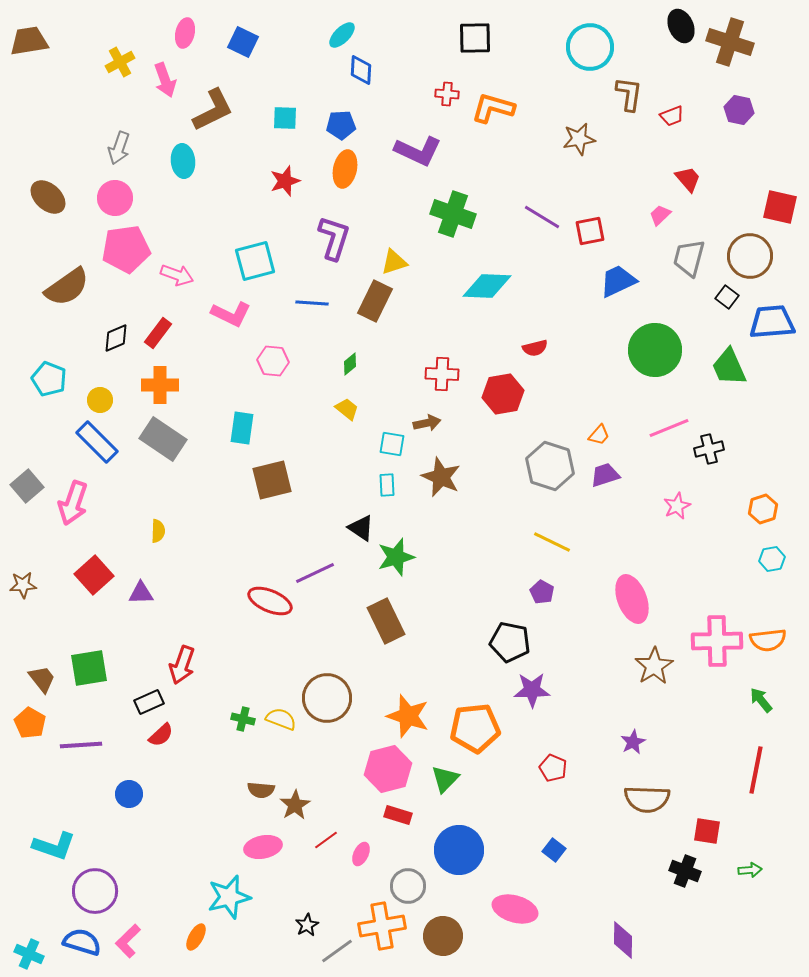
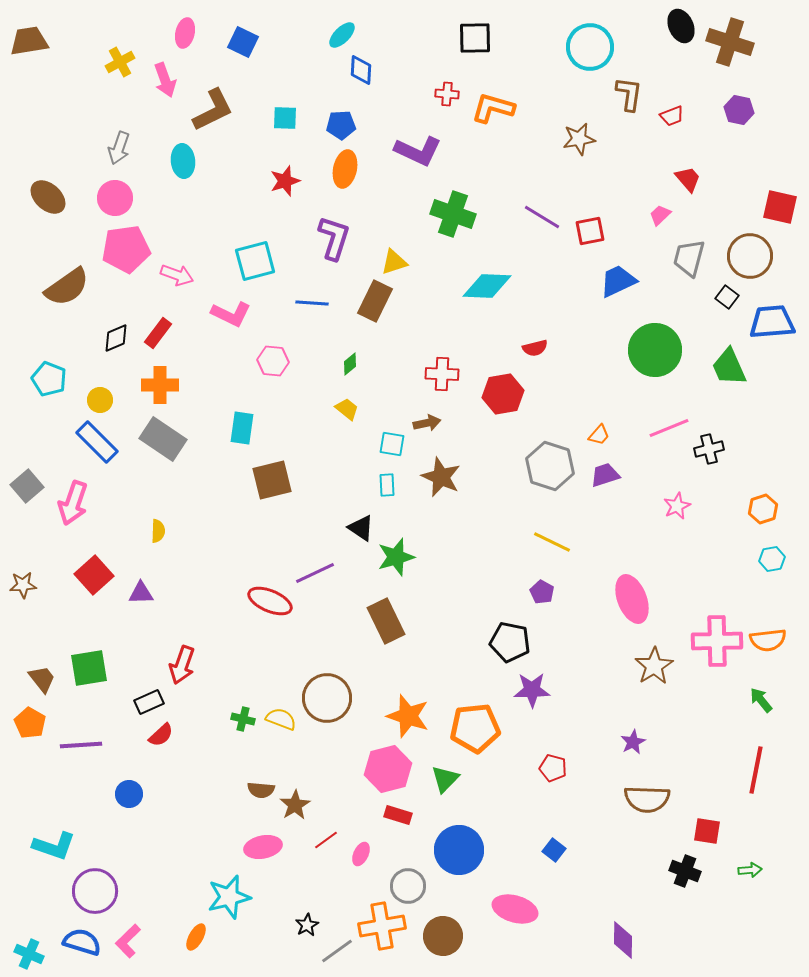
red pentagon at (553, 768): rotated 8 degrees counterclockwise
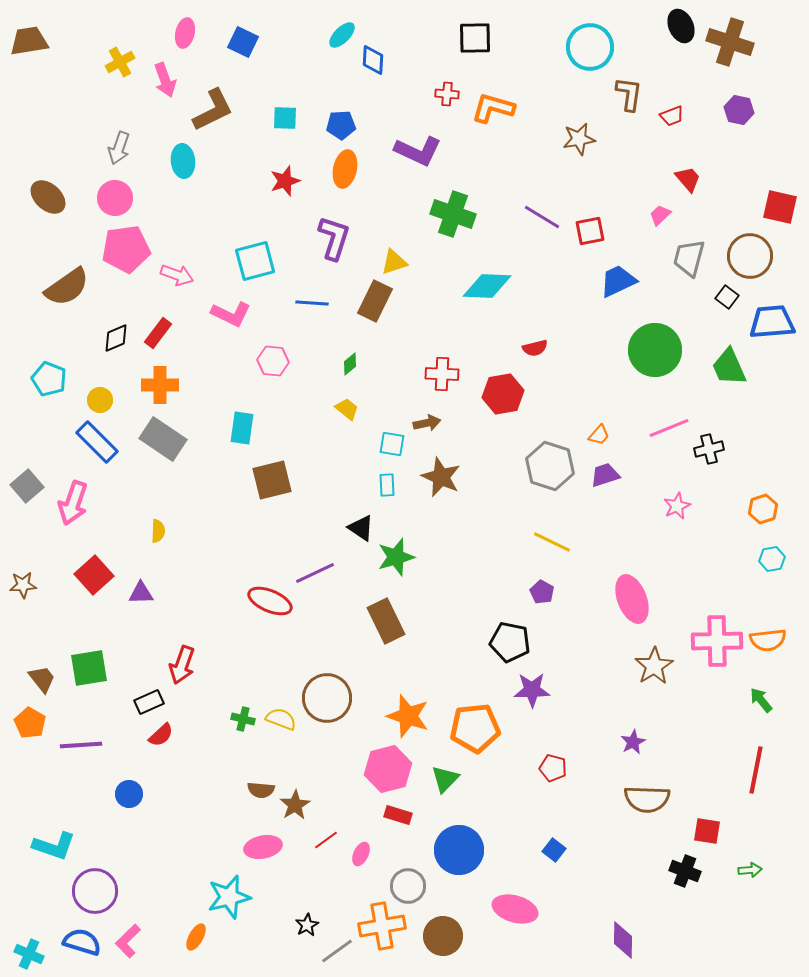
blue diamond at (361, 70): moved 12 px right, 10 px up
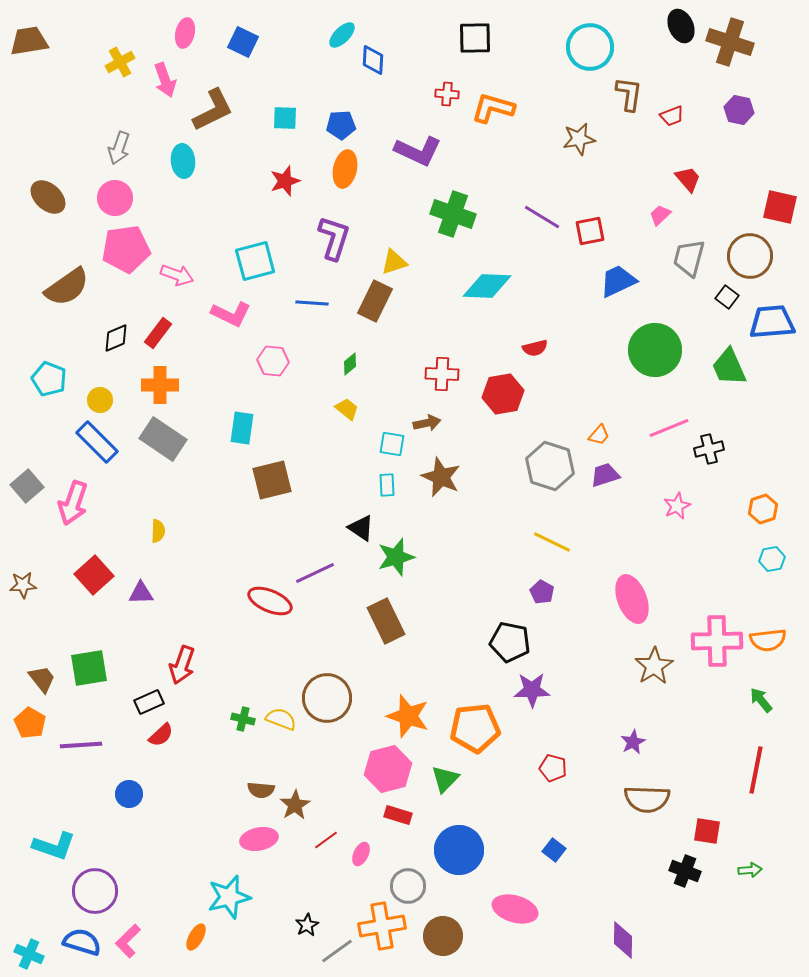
pink ellipse at (263, 847): moved 4 px left, 8 px up
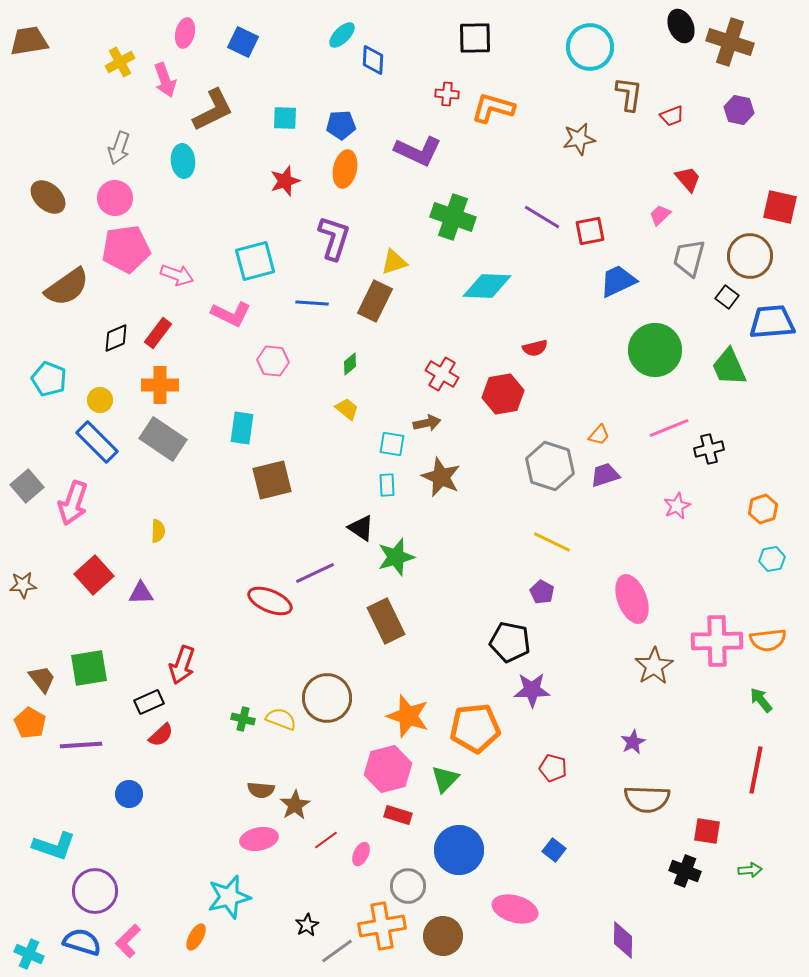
green cross at (453, 214): moved 3 px down
red cross at (442, 374): rotated 28 degrees clockwise
